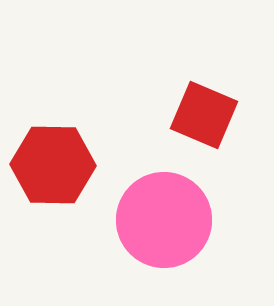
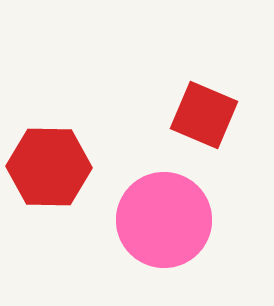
red hexagon: moved 4 px left, 2 px down
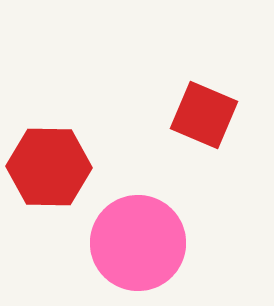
pink circle: moved 26 px left, 23 px down
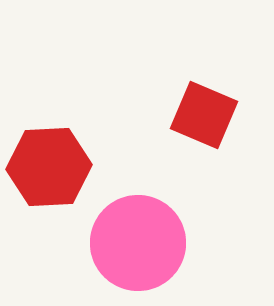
red hexagon: rotated 4 degrees counterclockwise
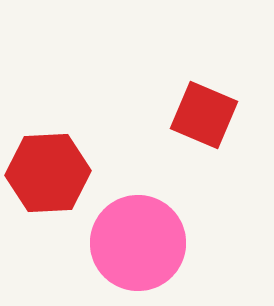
red hexagon: moved 1 px left, 6 px down
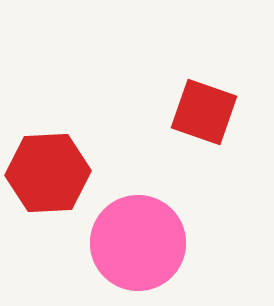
red square: moved 3 px up; rotated 4 degrees counterclockwise
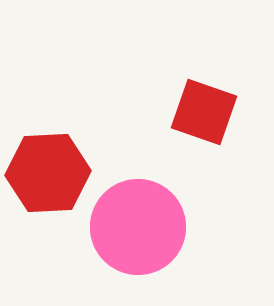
pink circle: moved 16 px up
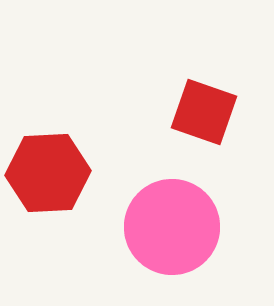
pink circle: moved 34 px right
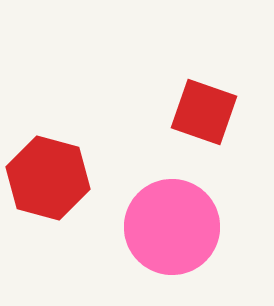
red hexagon: moved 5 px down; rotated 18 degrees clockwise
